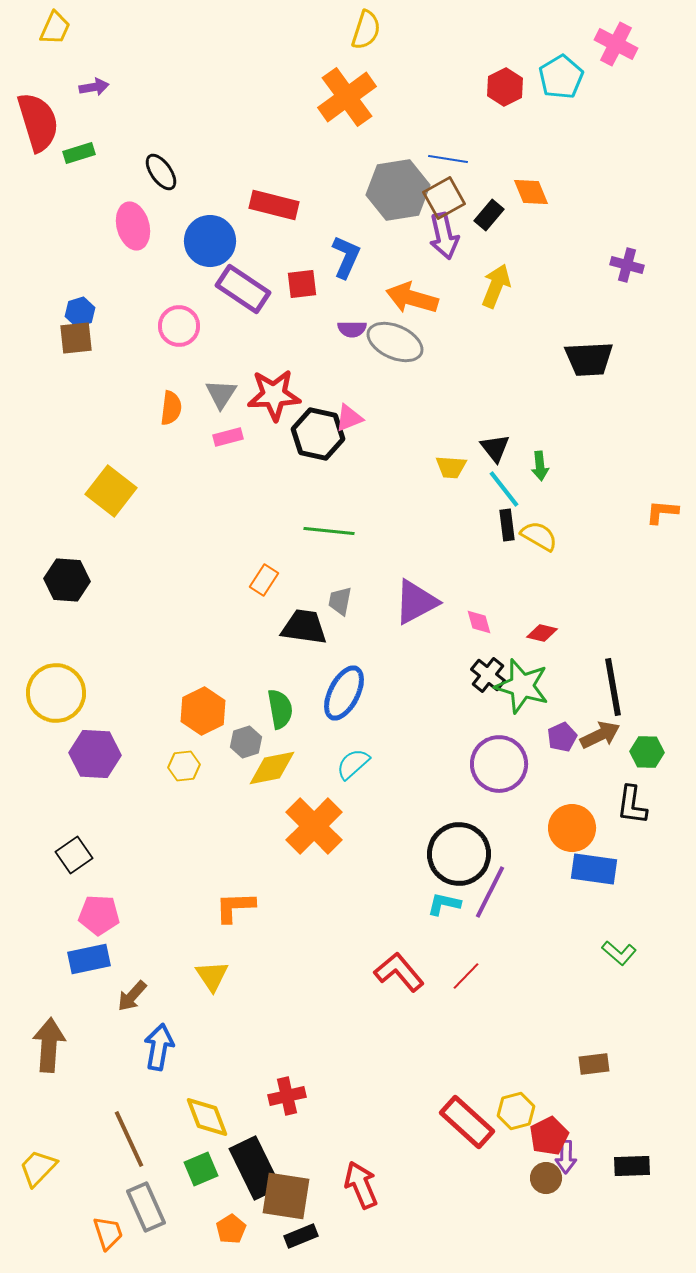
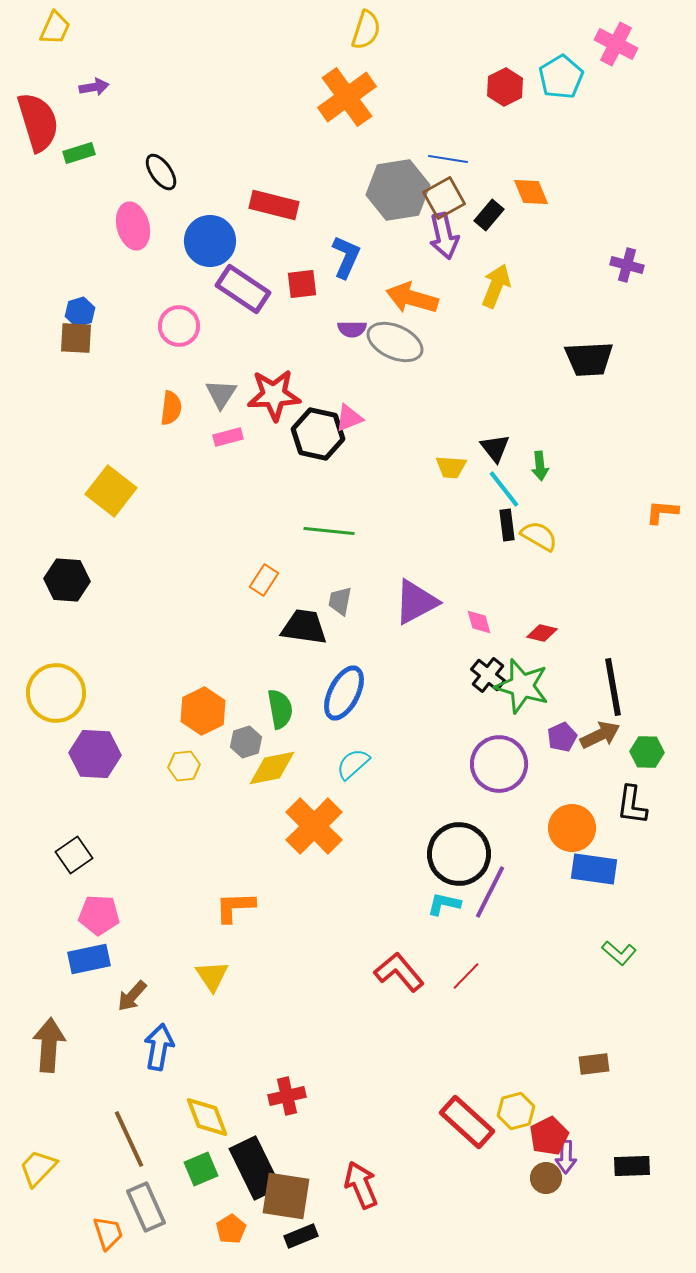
brown square at (76, 338): rotated 9 degrees clockwise
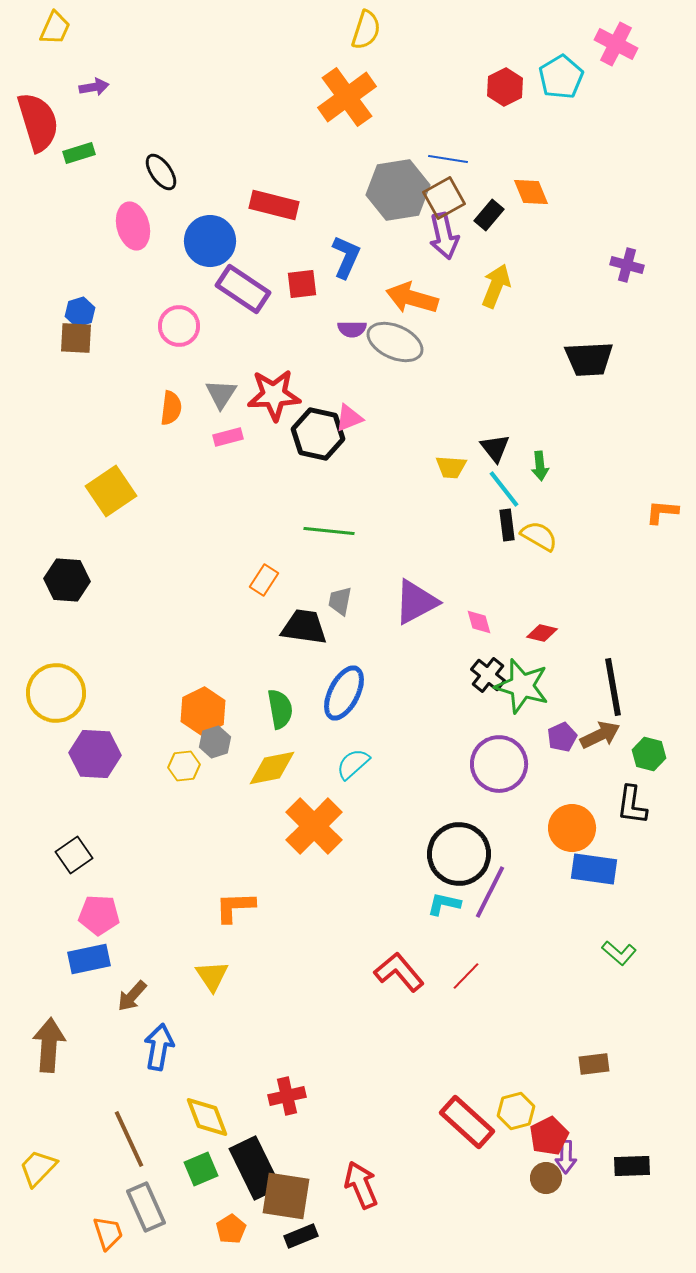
yellow square at (111, 491): rotated 18 degrees clockwise
gray hexagon at (246, 742): moved 31 px left
green hexagon at (647, 752): moved 2 px right, 2 px down; rotated 12 degrees clockwise
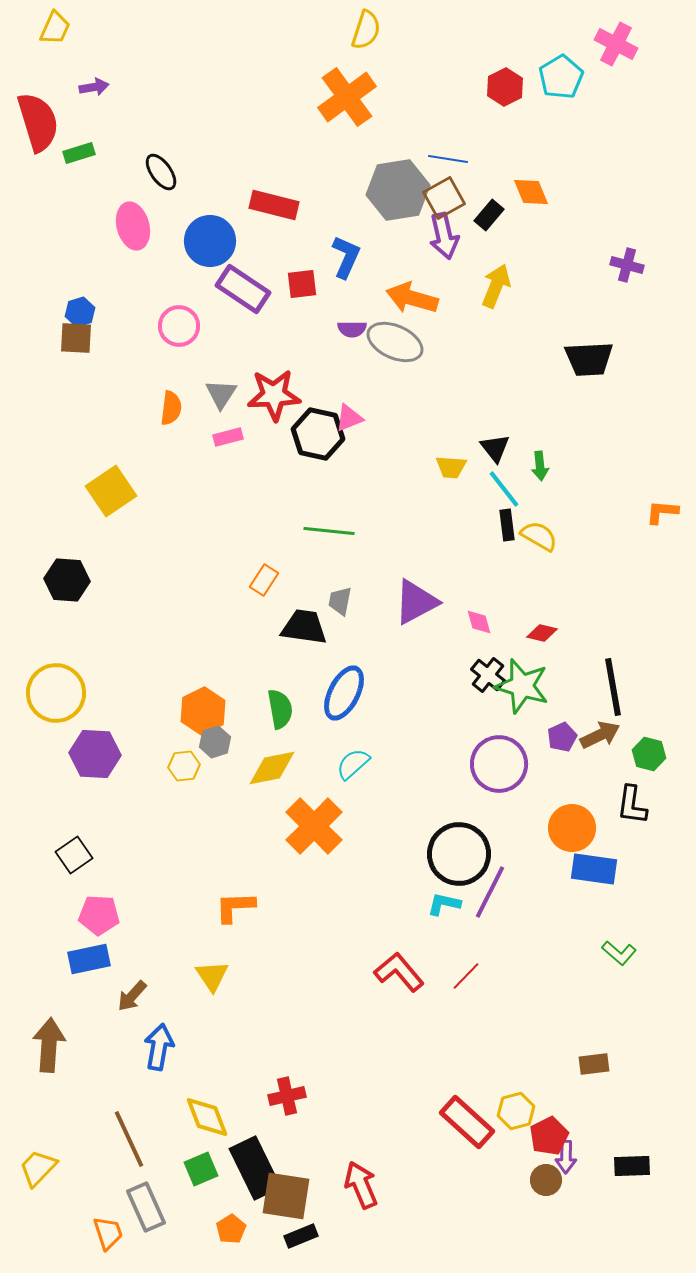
brown circle at (546, 1178): moved 2 px down
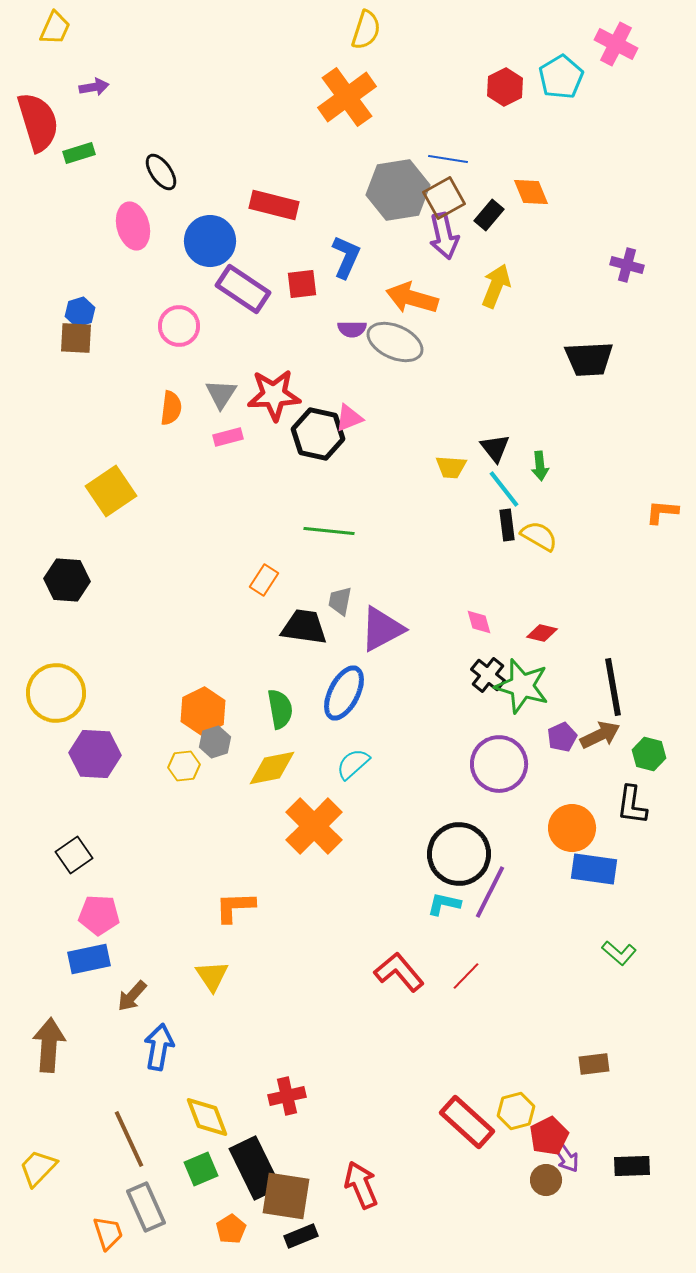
purple triangle at (416, 602): moved 34 px left, 27 px down
purple arrow at (566, 1157): rotated 36 degrees counterclockwise
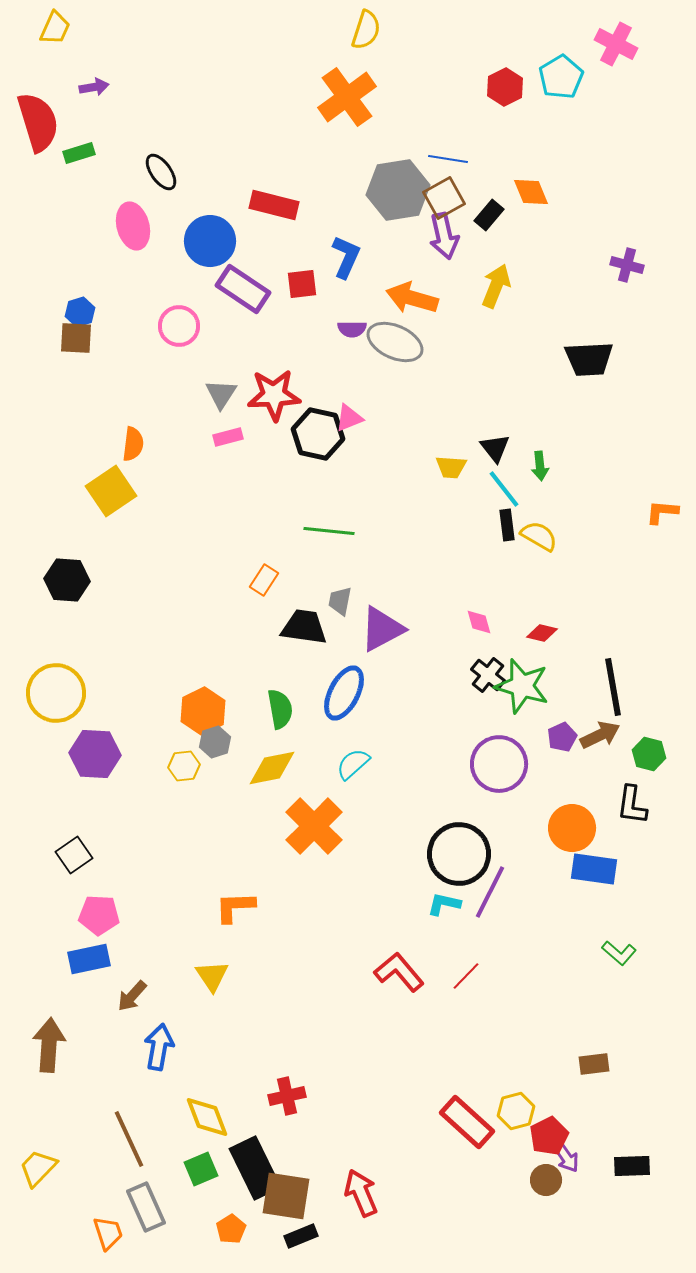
orange semicircle at (171, 408): moved 38 px left, 36 px down
red arrow at (361, 1185): moved 8 px down
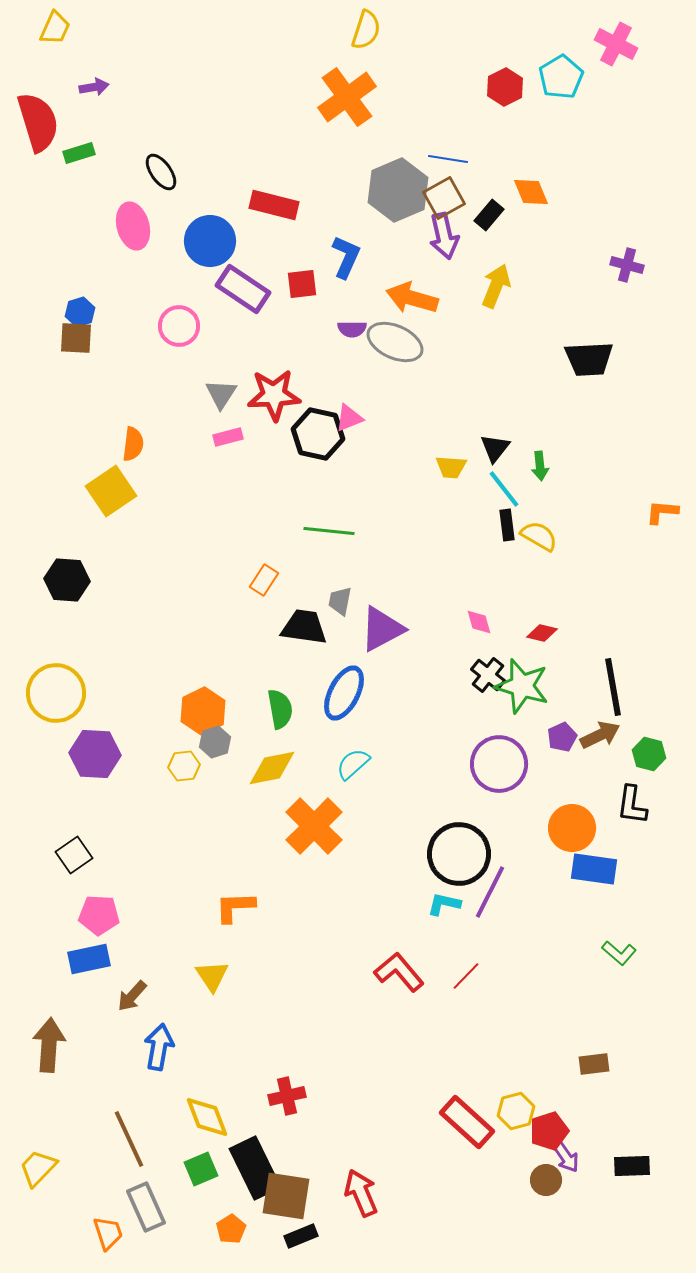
gray hexagon at (398, 190): rotated 14 degrees counterclockwise
black triangle at (495, 448): rotated 16 degrees clockwise
red pentagon at (549, 1136): moved 5 px up; rotated 9 degrees clockwise
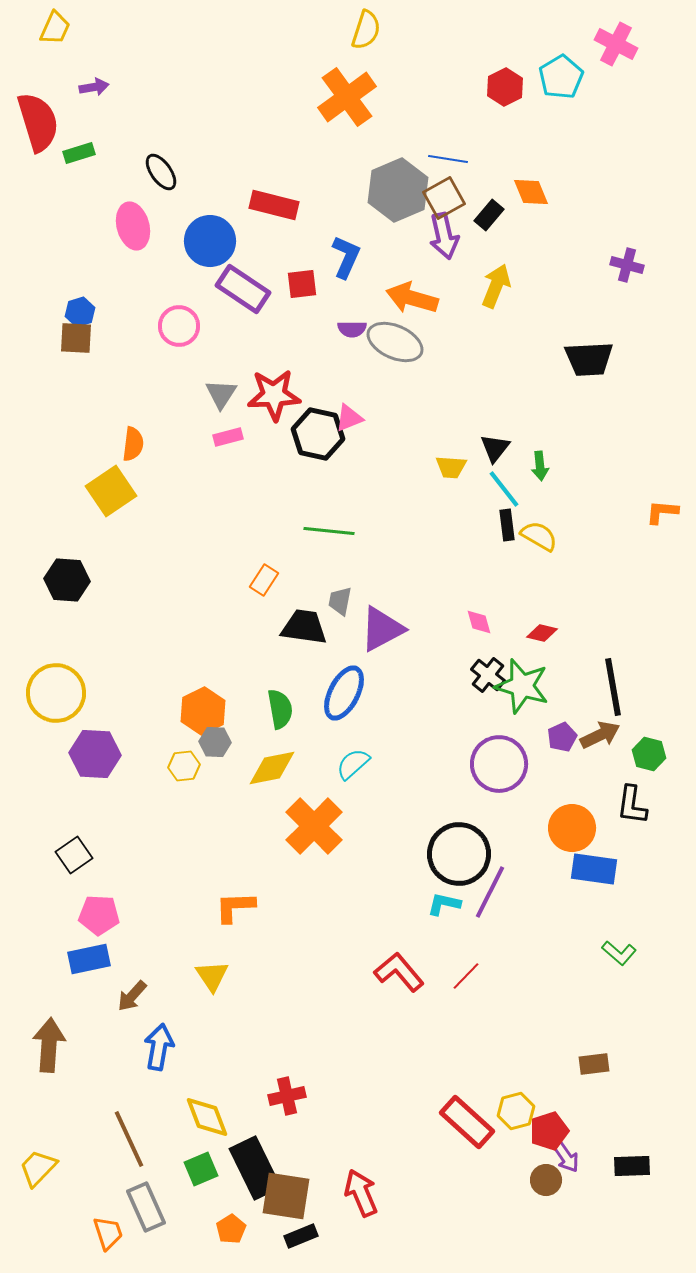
gray hexagon at (215, 742): rotated 20 degrees clockwise
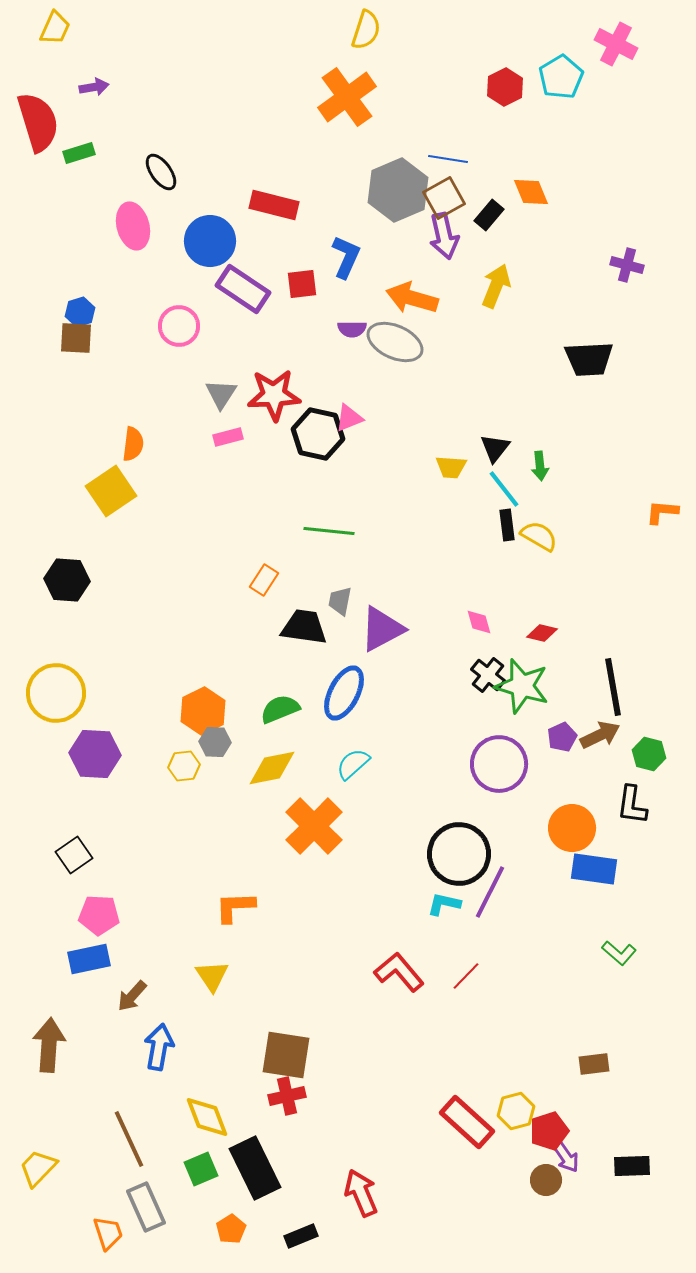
green semicircle at (280, 709): rotated 102 degrees counterclockwise
brown square at (286, 1196): moved 141 px up
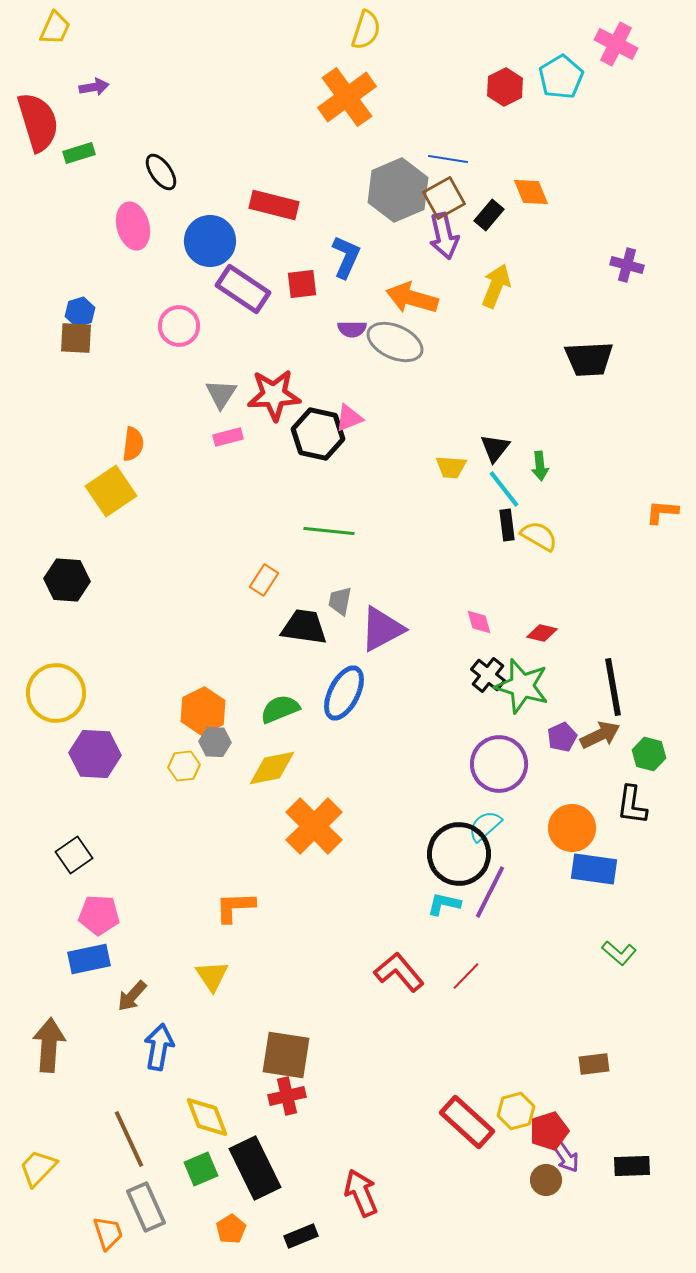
cyan semicircle at (353, 764): moved 132 px right, 62 px down
